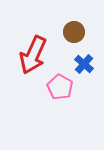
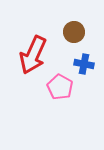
blue cross: rotated 30 degrees counterclockwise
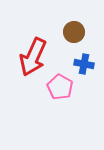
red arrow: moved 2 px down
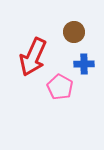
blue cross: rotated 12 degrees counterclockwise
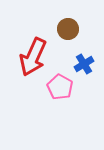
brown circle: moved 6 px left, 3 px up
blue cross: rotated 30 degrees counterclockwise
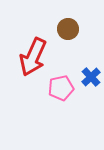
blue cross: moved 7 px right, 13 px down; rotated 12 degrees counterclockwise
pink pentagon: moved 1 px right, 1 px down; rotated 30 degrees clockwise
